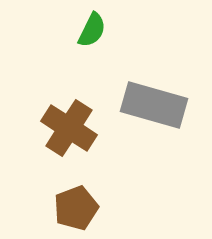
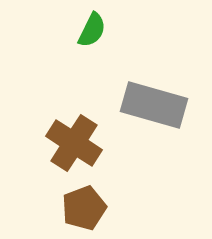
brown cross: moved 5 px right, 15 px down
brown pentagon: moved 8 px right
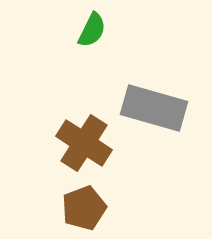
gray rectangle: moved 3 px down
brown cross: moved 10 px right
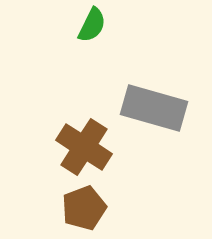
green semicircle: moved 5 px up
brown cross: moved 4 px down
